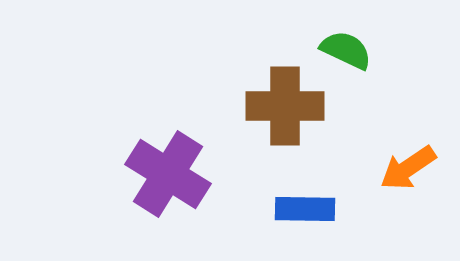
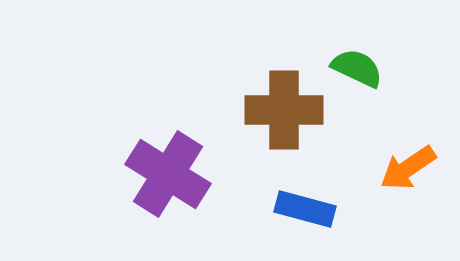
green semicircle: moved 11 px right, 18 px down
brown cross: moved 1 px left, 4 px down
blue rectangle: rotated 14 degrees clockwise
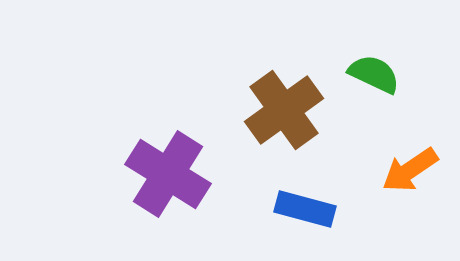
green semicircle: moved 17 px right, 6 px down
brown cross: rotated 36 degrees counterclockwise
orange arrow: moved 2 px right, 2 px down
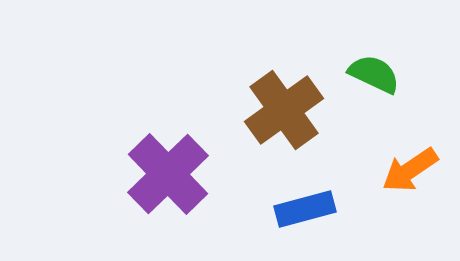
purple cross: rotated 14 degrees clockwise
blue rectangle: rotated 30 degrees counterclockwise
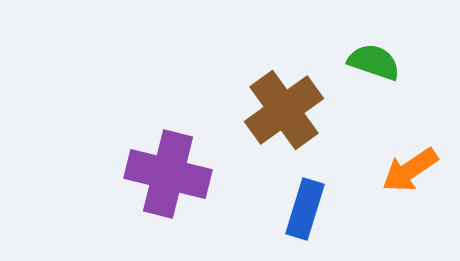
green semicircle: moved 12 px up; rotated 6 degrees counterclockwise
purple cross: rotated 32 degrees counterclockwise
blue rectangle: rotated 58 degrees counterclockwise
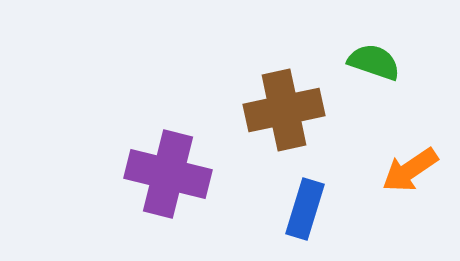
brown cross: rotated 24 degrees clockwise
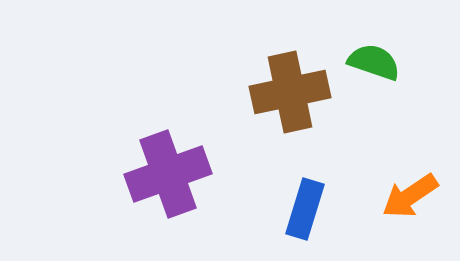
brown cross: moved 6 px right, 18 px up
orange arrow: moved 26 px down
purple cross: rotated 34 degrees counterclockwise
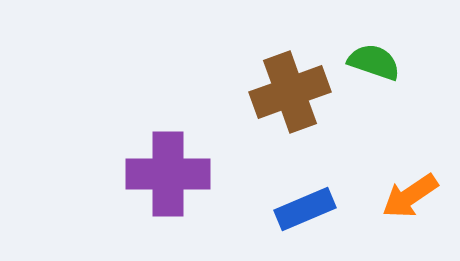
brown cross: rotated 8 degrees counterclockwise
purple cross: rotated 20 degrees clockwise
blue rectangle: rotated 50 degrees clockwise
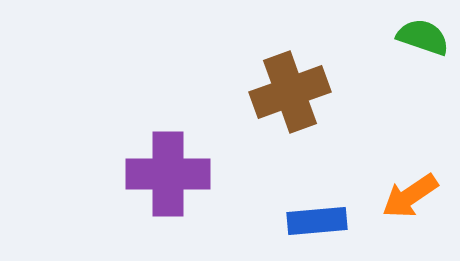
green semicircle: moved 49 px right, 25 px up
blue rectangle: moved 12 px right, 12 px down; rotated 18 degrees clockwise
